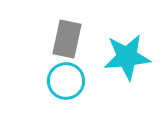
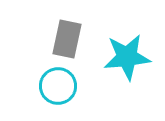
cyan circle: moved 8 px left, 5 px down
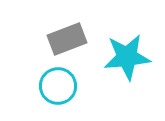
gray rectangle: rotated 57 degrees clockwise
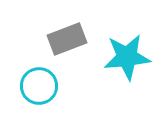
cyan circle: moved 19 px left
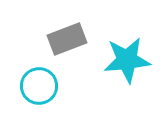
cyan star: moved 3 px down
